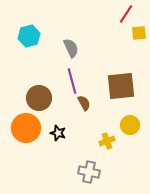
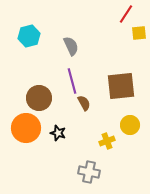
gray semicircle: moved 2 px up
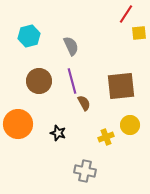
brown circle: moved 17 px up
orange circle: moved 8 px left, 4 px up
yellow cross: moved 1 px left, 4 px up
gray cross: moved 4 px left, 1 px up
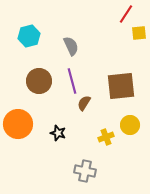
brown semicircle: rotated 119 degrees counterclockwise
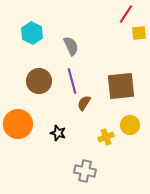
cyan hexagon: moved 3 px right, 3 px up; rotated 20 degrees counterclockwise
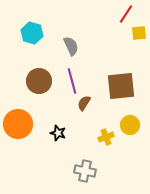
cyan hexagon: rotated 10 degrees counterclockwise
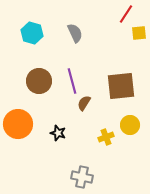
gray semicircle: moved 4 px right, 13 px up
gray cross: moved 3 px left, 6 px down
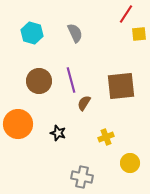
yellow square: moved 1 px down
purple line: moved 1 px left, 1 px up
yellow circle: moved 38 px down
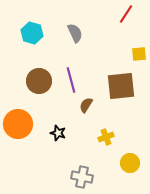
yellow square: moved 20 px down
brown semicircle: moved 2 px right, 2 px down
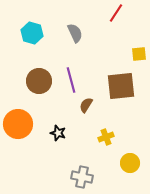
red line: moved 10 px left, 1 px up
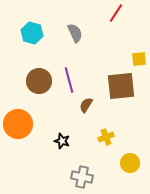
yellow square: moved 5 px down
purple line: moved 2 px left
black star: moved 4 px right, 8 px down
